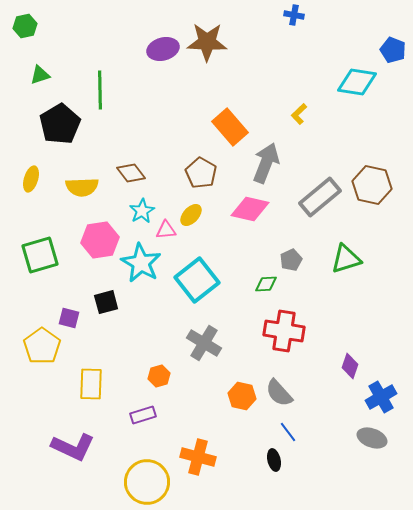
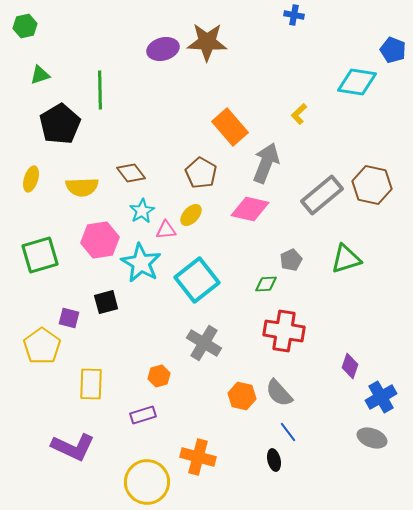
gray rectangle at (320, 197): moved 2 px right, 2 px up
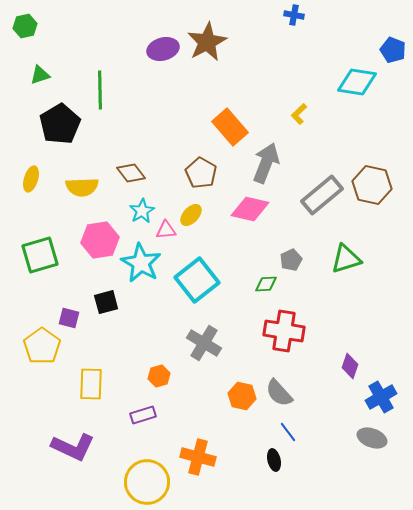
brown star at (207, 42): rotated 30 degrees counterclockwise
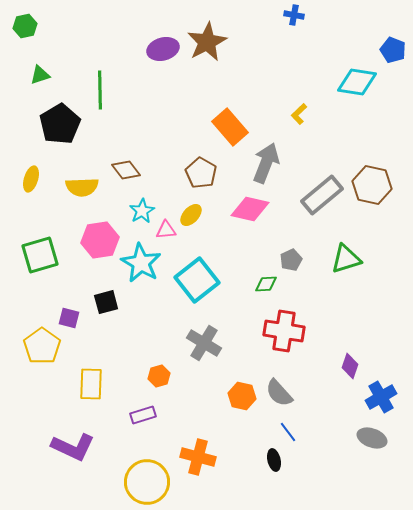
brown diamond at (131, 173): moved 5 px left, 3 px up
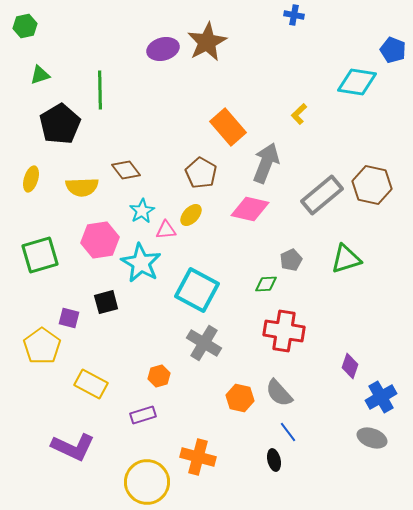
orange rectangle at (230, 127): moved 2 px left
cyan square at (197, 280): moved 10 px down; rotated 24 degrees counterclockwise
yellow rectangle at (91, 384): rotated 64 degrees counterclockwise
orange hexagon at (242, 396): moved 2 px left, 2 px down
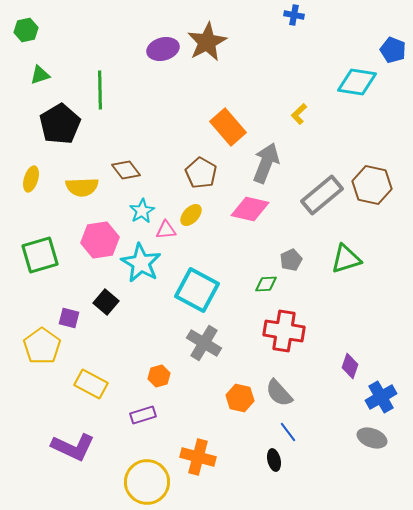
green hexagon at (25, 26): moved 1 px right, 4 px down
black square at (106, 302): rotated 35 degrees counterclockwise
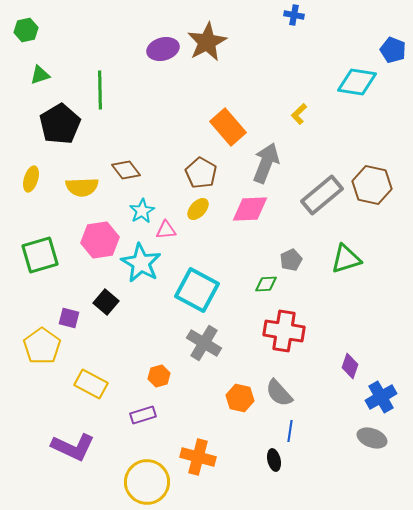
pink diamond at (250, 209): rotated 15 degrees counterclockwise
yellow ellipse at (191, 215): moved 7 px right, 6 px up
blue line at (288, 432): moved 2 px right, 1 px up; rotated 45 degrees clockwise
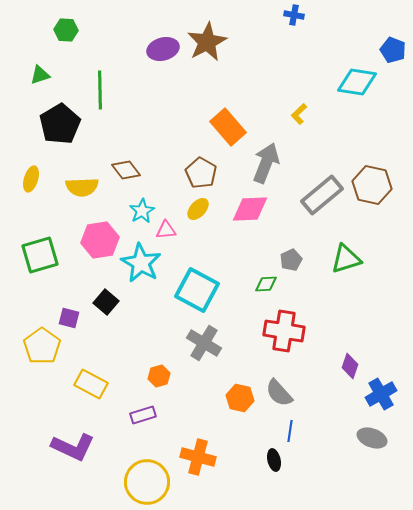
green hexagon at (26, 30): moved 40 px right; rotated 15 degrees clockwise
blue cross at (381, 397): moved 3 px up
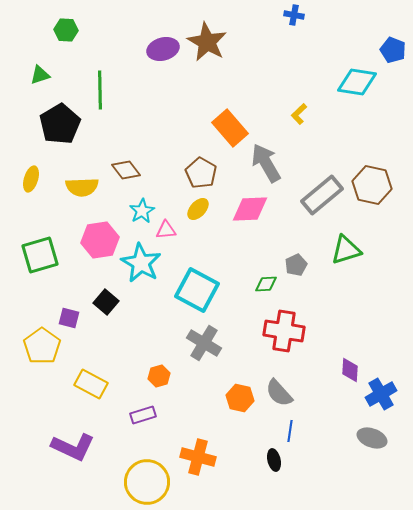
brown star at (207, 42): rotated 15 degrees counterclockwise
orange rectangle at (228, 127): moved 2 px right, 1 px down
gray arrow at (266, 163): rotated 51 degrees counterclockwise
green triangle at (346, 259): moved 9 px up
gray pentagon at (291, 260): moved 5 px right, 5 px down
purple diamond at (350, 366): moved 4 px down; rotated 15 degrees counterclockwise
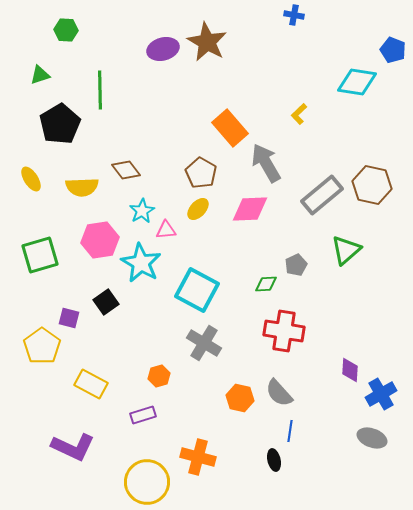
yellow ellipse at (31, 179): rotated 50 degrees counterclockwise
green triangle at (346, 250): rotated 24 degrees counterclockwise
black square at (106, 302): rotated 15 degrees clockwise
